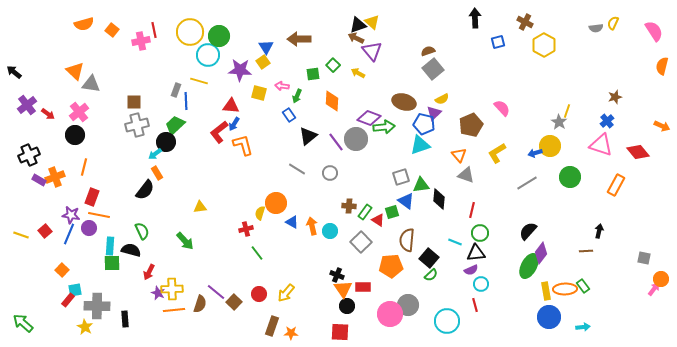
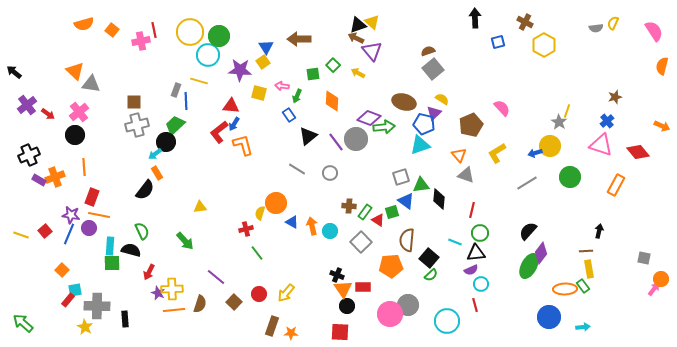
yellow semicircle at (442, 99): rotated 120 degrees counterclockwise
orange line at (84, 167): rotated 18 degrees counterclockwise
yellow rectangle at (546, 291): moved 43 px right, 22 px up
purple line at (216, 292): moved 15 px up
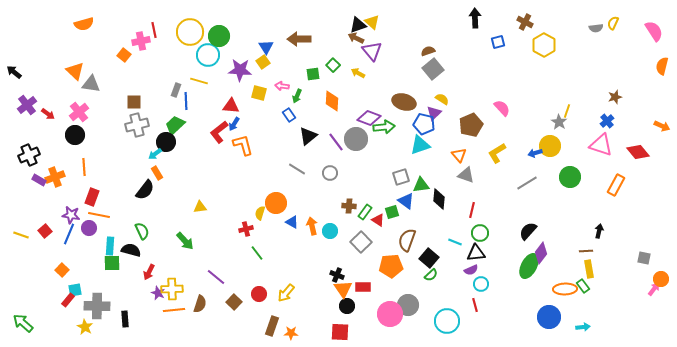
orange square at (112, 30): moved 12 px right, 25 px down
brown semicircle at (407, 240): rotated 15 degrees clockwise
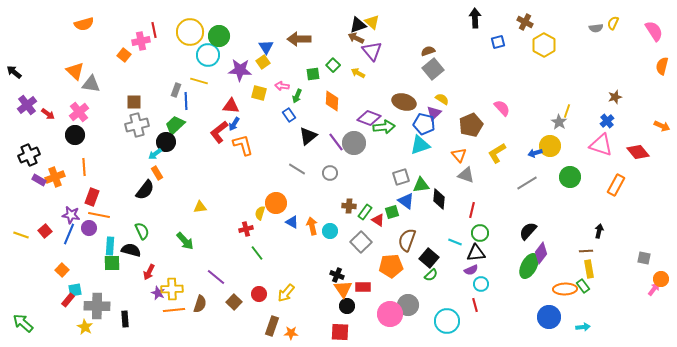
gray circle at (356, 139): moved 2 px left, 4 px down
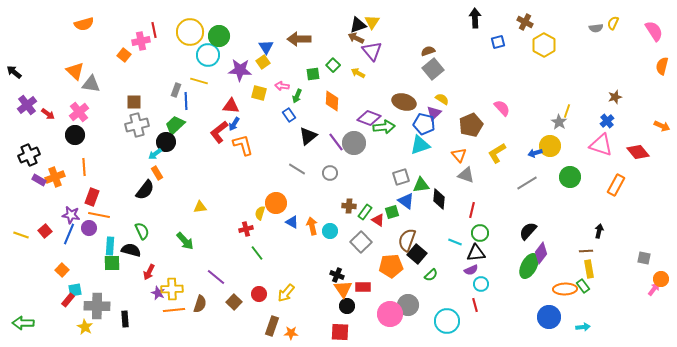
yellow triangle at (372, 22): rotated 21 degrees clockwise
black square at (429, 258): moved 12 px left, 4 px up
green arrow at (23, 323): rotated 40 degrees counterclockwise
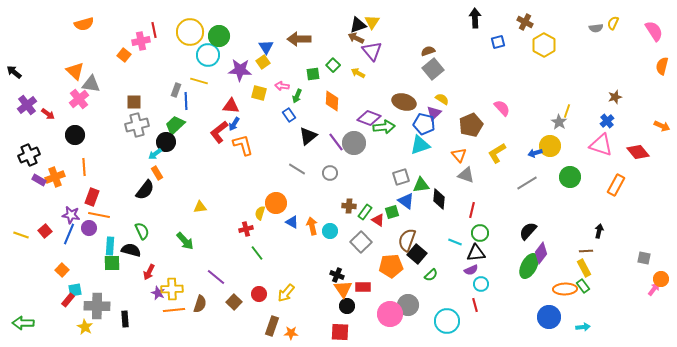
pink cross at (79, 112): moved 13 px up
yellow rectangle at (589, 269): moved 5 px left, 1 px up; rotated 18 degrees counterclockwise
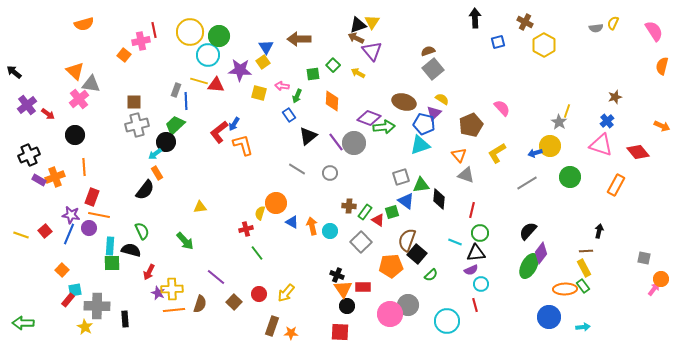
red triangle at (231, 106): moved 15 px left, 21 px up
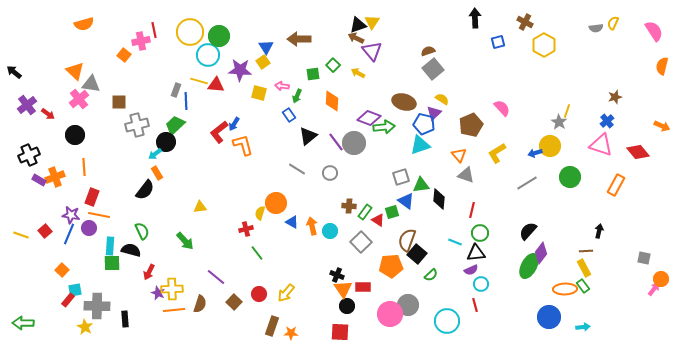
brown square at (134, 102): moved 15 px left
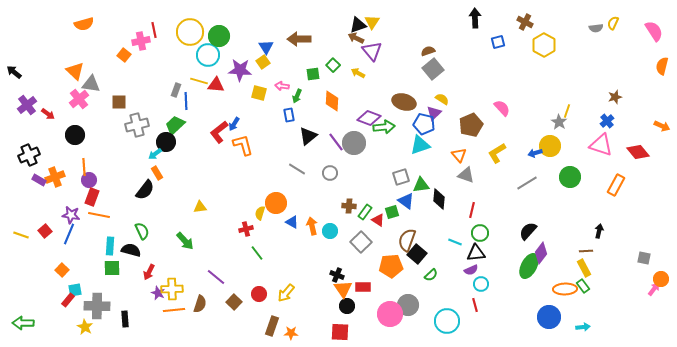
blue rectangle at (289, 115): rotated 24 degrees clockwise
purple circle at (89, 228): moved 48 px up
green square at (112, 263): moved 5 px down
